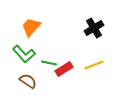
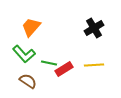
yellow line: rotated 18 degrees clockwise
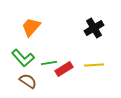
green L-shape: moved 1 px left, 4 px down
green line: rotated 21 degrees counterclockwise
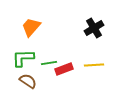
green L-shape: rotated 130 degrees clockwise
red rectangle: rotated 12 degrees clockwise
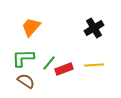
green line: rotated 42 degrees counterclockwise
brown semicircle: moved 2 px left
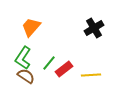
green L-shape: rotated 55 degrees counterclockwise
yellow line: moved 3 px left, 10 px down
red rectangle: rotated 18 degrees counterclockwise
brown semicircle: moved 5 px up
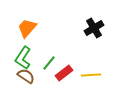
orange trapezoid: moved 4 px left, 1 px down
red rectangle: moved 4 px down
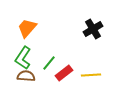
black cross: moved 1 px left, 1 px down
brown semicircle: rotated 30 degrees counterclockwise
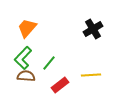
green L-shape: rotated 10 degrees clockwise
red rectangle: moved 4 px left, 12 px down
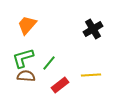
orange trapezoid: moved 3 px up
green L-shape: rotated 30 degrees clockwise
